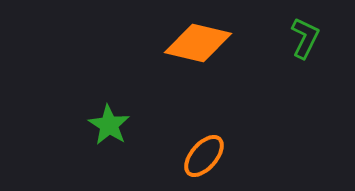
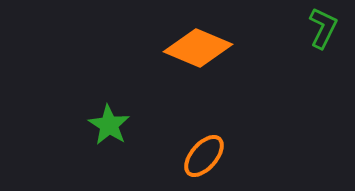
green L-shape: moved 18 px right, 10 px up
orange diamond: moved 5 px down; rotated 10 degrees clockwise
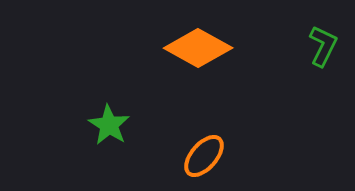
green L-shape: moved 18 px down
orange diamond: rotated 6 degrees clockwise
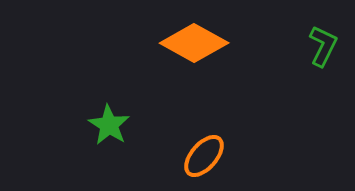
orange diamond: moved 4 px left, 5 px up
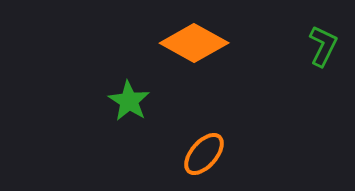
green star: moved 20 px right, 24 px up
orange ellipse: moved 2 px up
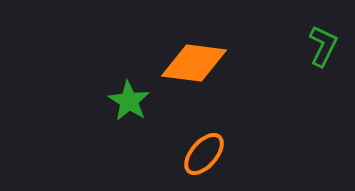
orange diamond: moved 20 px down; rotated 22 degrees counterclockwise
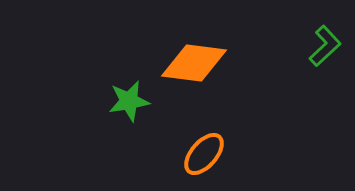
green L-shape: moved 2 px right; rotated 21 degrees clockwise
green star: rotated 30 degrees clockwise
